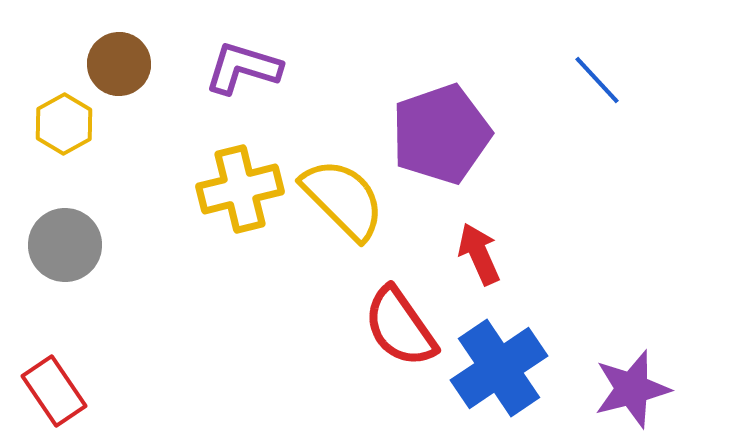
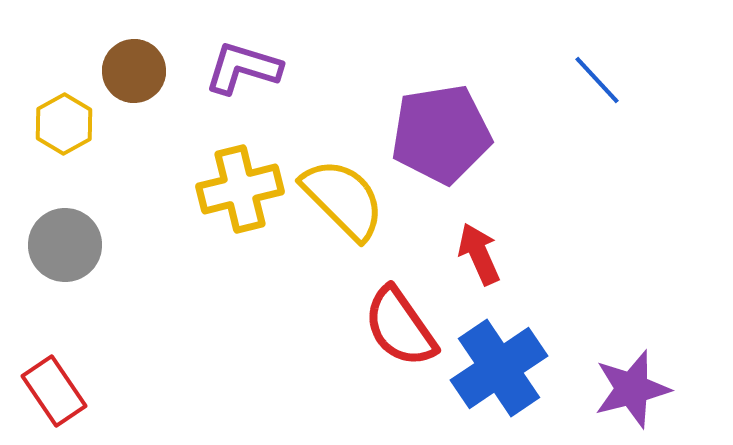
brown circle: moved 15 px right, 7 px down
purple pentagon: rotated 10 degrees clockwise
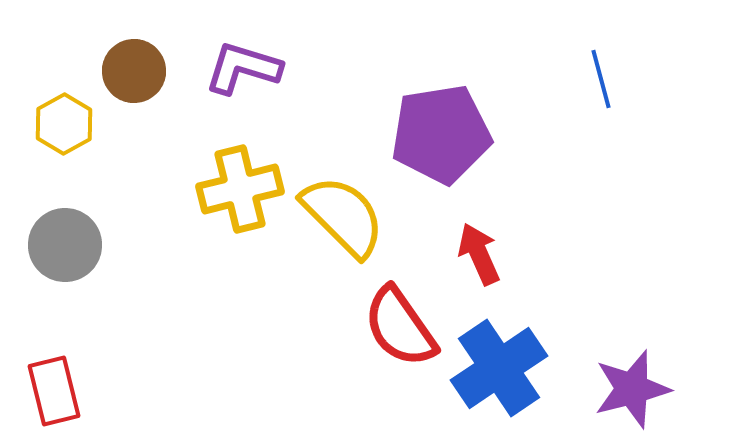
blue line: moved 4 px right, 1 px up; rotated 28 degrees clockwise
yellow semicircle: moved 17 px down
red rectangle: rotated 20 degrees clockwise
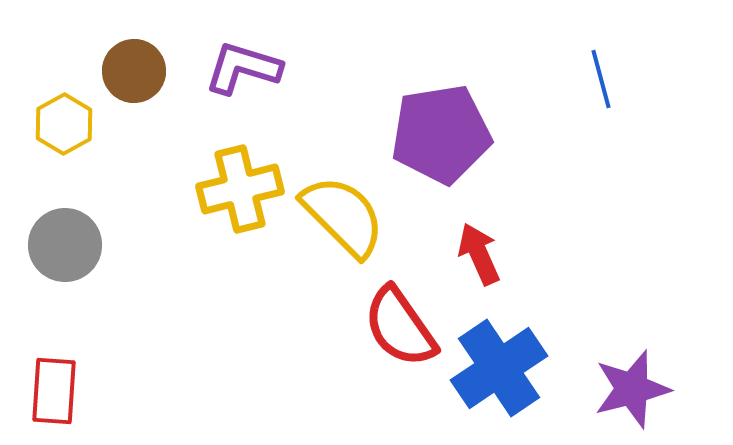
red rectangle: rotated 18 degrees clockwise
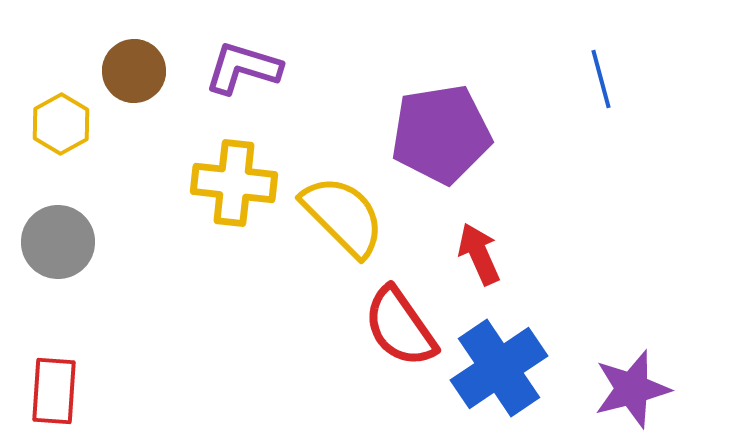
yellow hexagon: moved 3 px left
yellow cross: moved 6 px left, 6 px up; rotated 20 degrees clockwise
gray circle: moved 7 px left, 3 px up
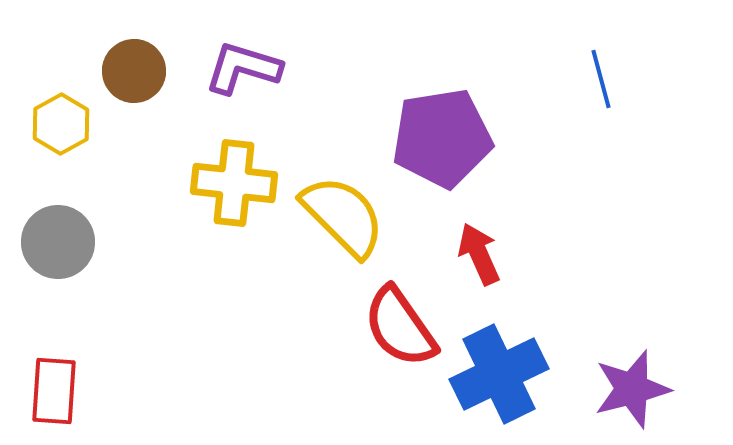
purple pentagon: moved 1 px right, 4 px down
blue cross: moved 6 px down; rotated 8 degrees clockwise
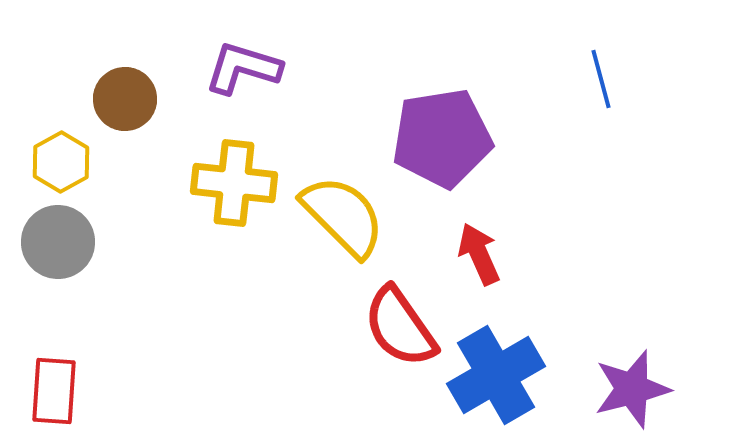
brown circle: moved 9 px left, 28 px down
yellow hexagon: moved 38 px down
blue cross: moved 3 px left, 1 px down; rotated 4 degrees counterclockwise
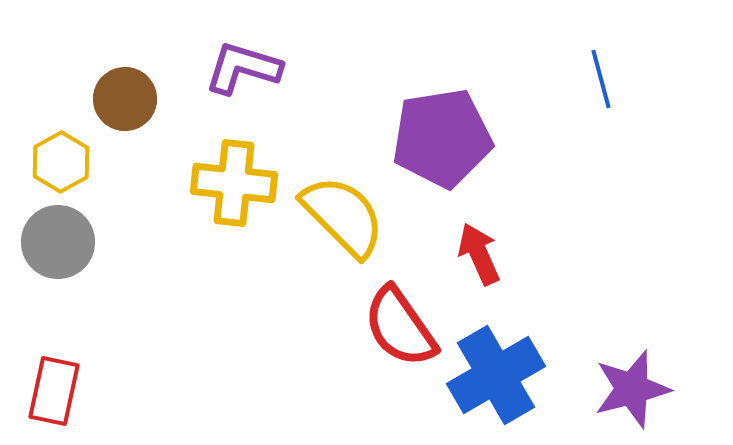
red rectangle: rotated 8 degrees clockwise
